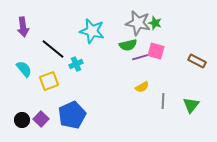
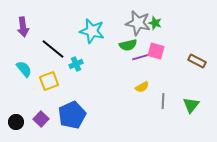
black circle: moved 6 px left, 2 px down
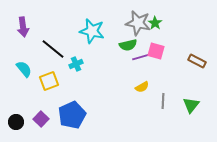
green star: rotated 16 degrees clockwise
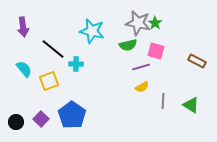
purple line: moved 10 px down
cyan cross: rotated 24 degrees clockwise
green triangle: rotated 36 degrees counterclockwise
blue pentagon: rotated 12 degrees counterclockwise
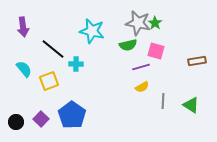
brown rectangle: rotated 36 degrees counterclockwise
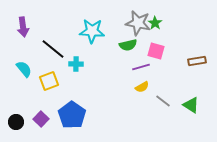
cyan star: rotated 10 degrees counterclockwise
gray line: rotated 56 degrees counterclockwise
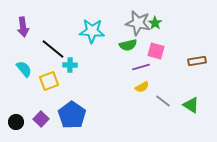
cyan cross: moved 6 px left, 1 px down
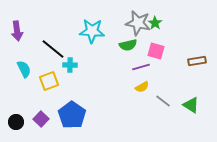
purple arrow: moved 6 px left, 4 px down
cyan semicircle: rotated 12 degrees clockwise
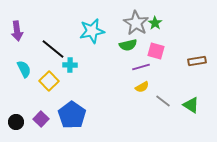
gray star: moved 2 px left; rotated 20 degrees clockwise
cyan star: rotated 15 degrees counterclockwise
yellow square: rotated 24 degrees counterclockwise
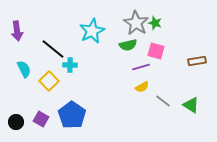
green star: rotated 16 degrees counterclockwise
cyan star: rotated 15 degrees counterclockwise
purple square: rotated 14 degrees counterclockwise
